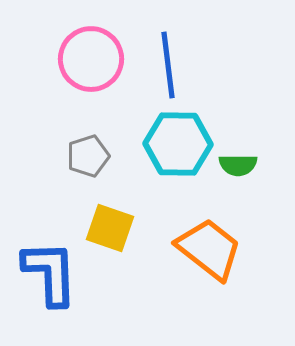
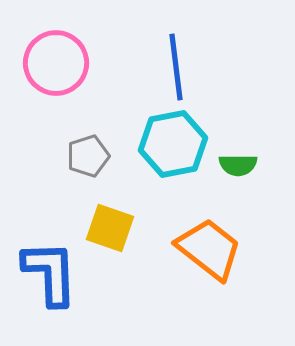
pink circle: moved 35 px left, 4 px down
blue line: moved 8 px right, 2 px down
cyan hexagon: moved 5 px left; rotated 12 degrees counterclockwise
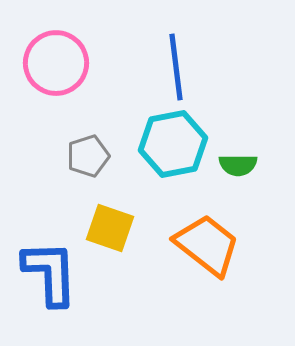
orange trapezoid: moved 2 px left, 4 px up
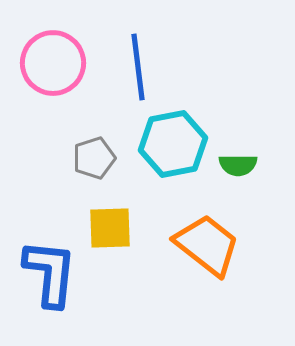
pink circle: moved 3 px left
blue line: moved 38 px left
gray pentagon: moved 6 px right, 2 px down
yellow square: rotated 21 degrees counterclockwise
blue L-shape: rotated 8 degrees clockwise
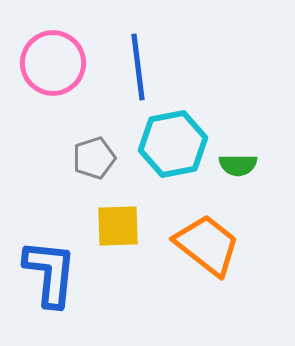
yellow square: moved 8 px right, 2 px up
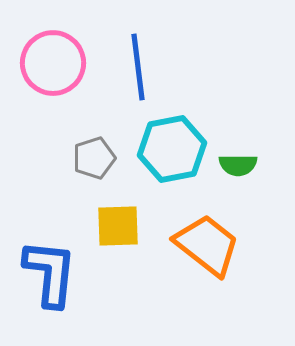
cyan hexagon: moved 1 px left, 5 px down
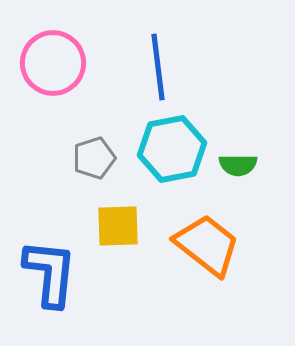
blue line: moved 20 px right
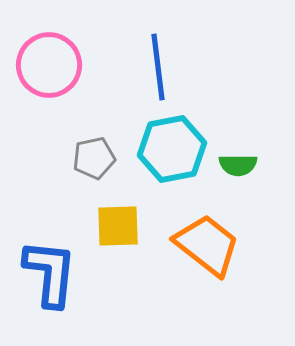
pink circle: moved 4 px left, 2 px down
gray pentagon: rotated 6 degrees clockwise
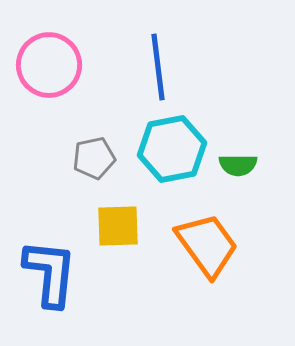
orange trapezoid: rotated 16 degrees clockwise
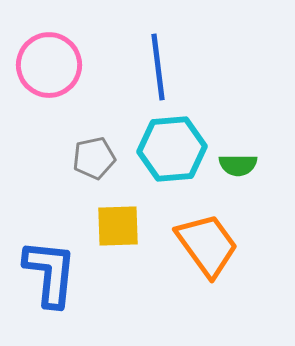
cyan hexagon: rotated 6 degrees clockwise
